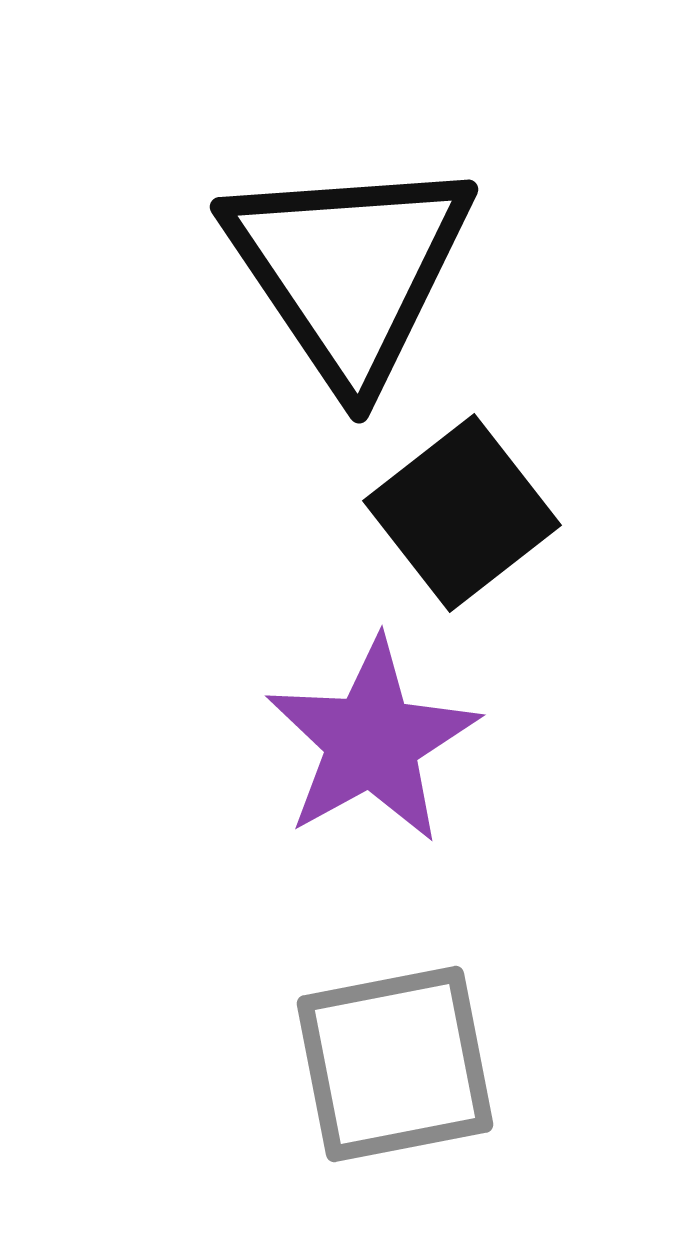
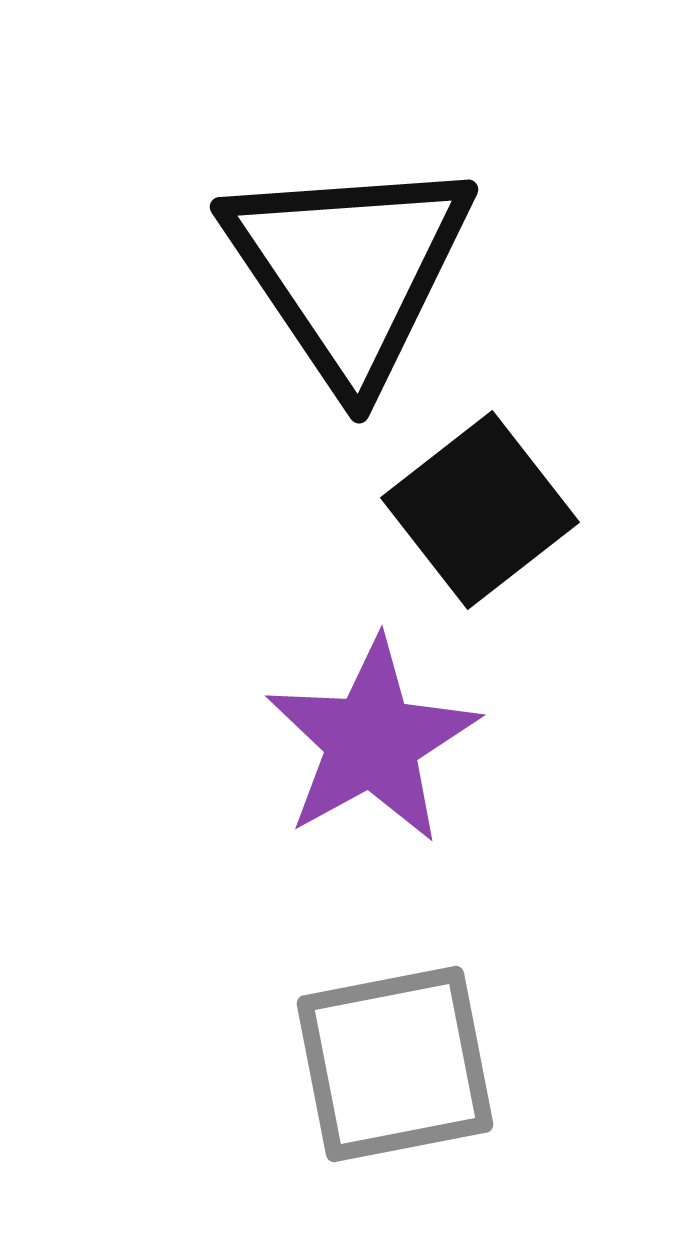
black square: moved 18 px right, 3 px up
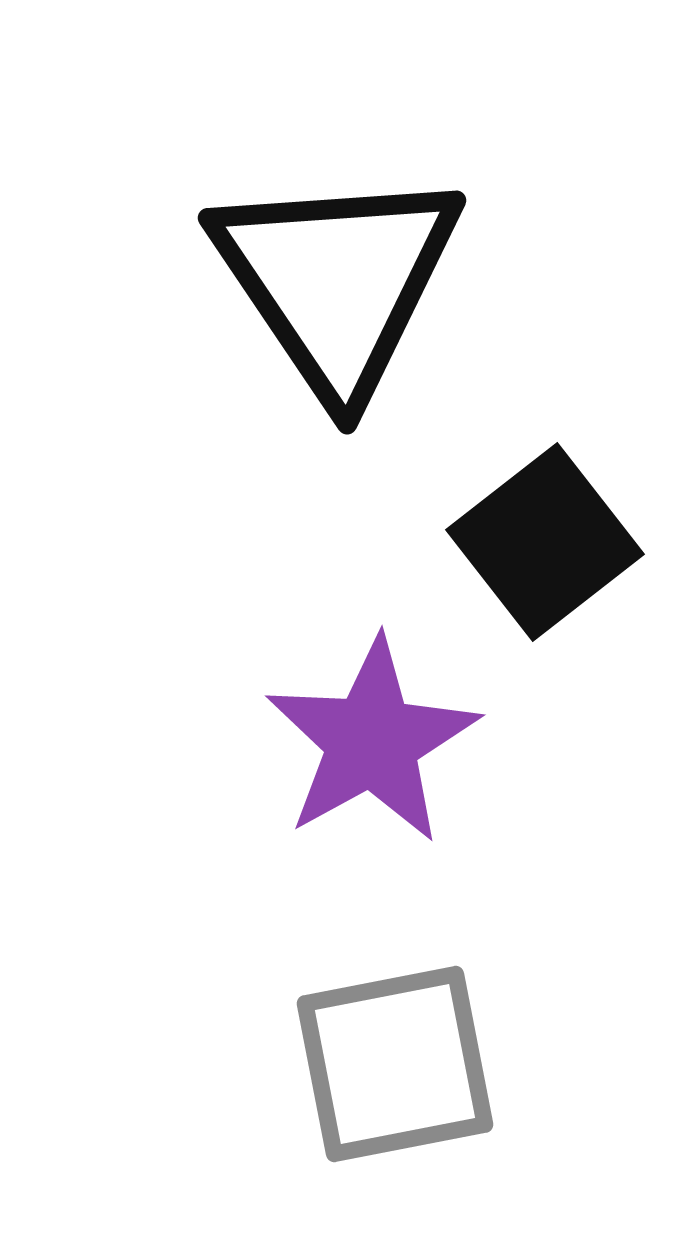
black triangle: moved 12 px left, 11 px down
black square: moved 65 px right, 32 px down
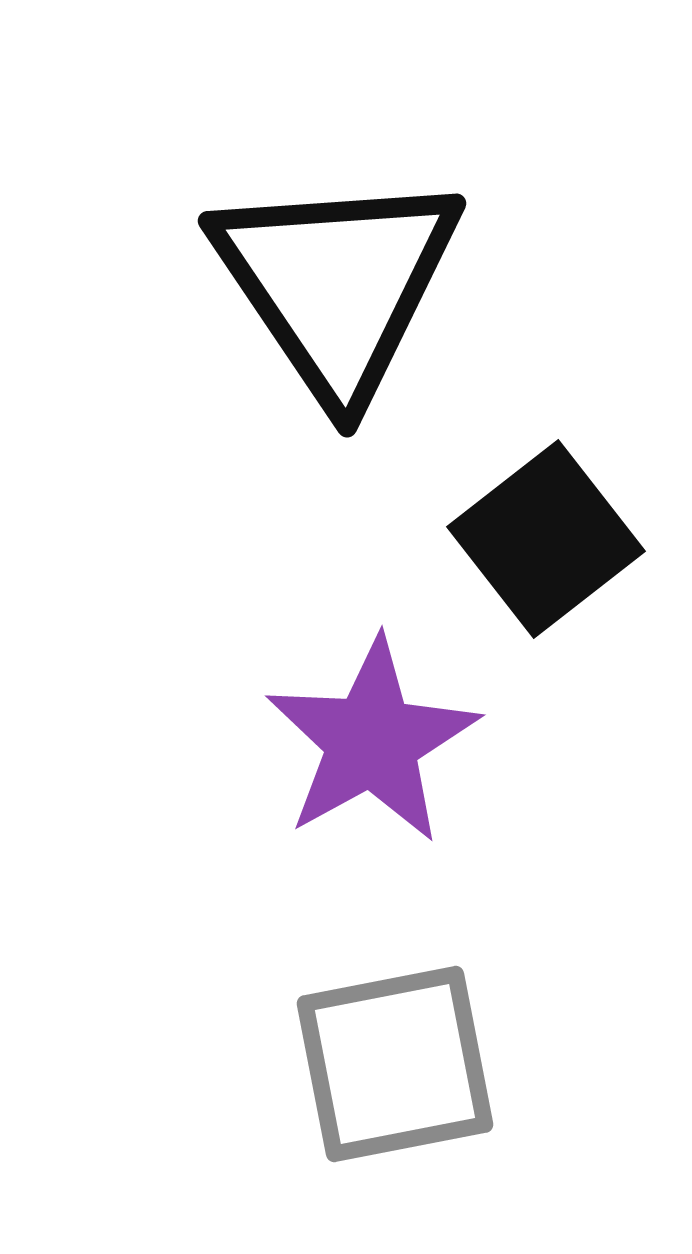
black triangle: moved 3 px down
black square: moved 1 px right, 3 px up
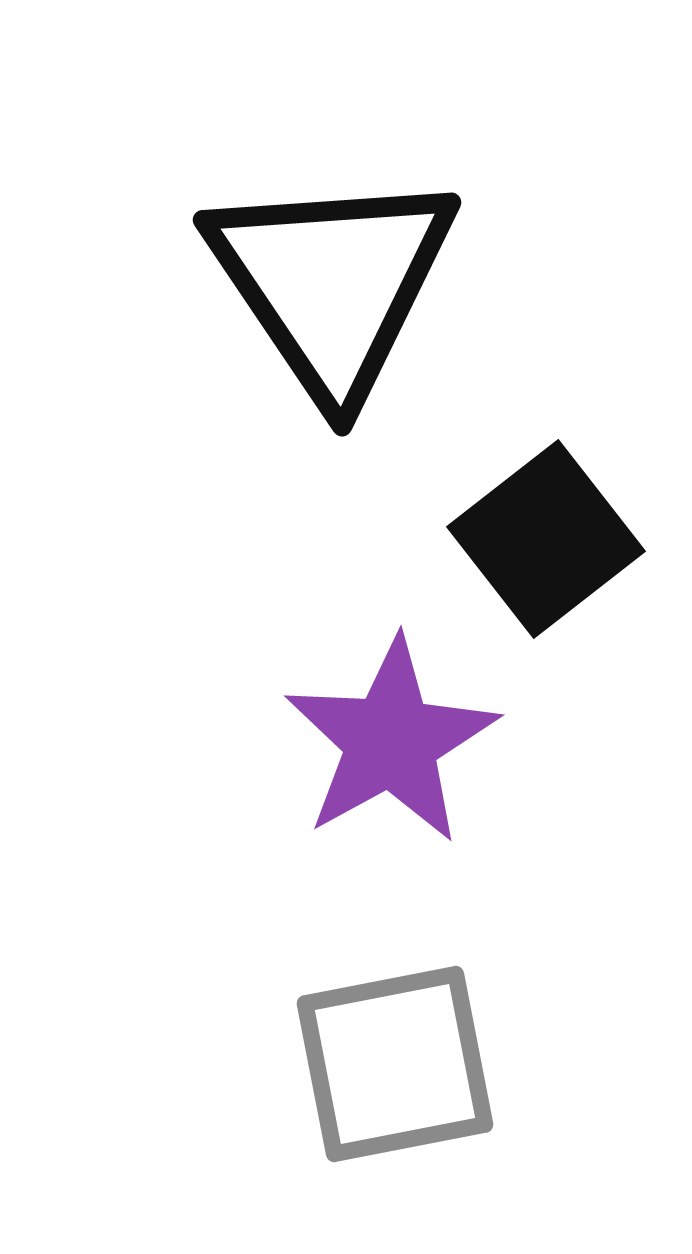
black triangle: moved 5 px left, 1 px up
purple star: moved 19 px right
